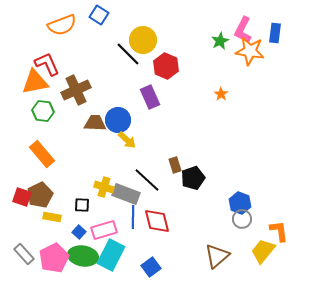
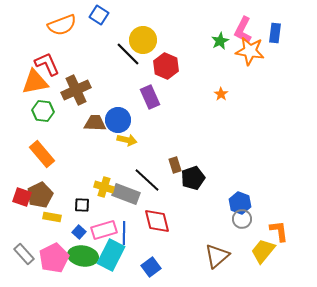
yellow arrow at (127, 140): rotated 30 degrees counterclockwise
blue line at (133, 217): moved 9 px left, 16 px down
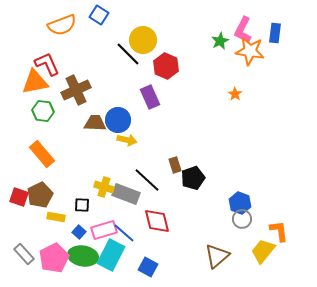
orange star at (221, 94): moved 14 px right
red square at (22, 197): moved 3 px left
yellow rectangle at (52, 217): moved 4 px right
blue line at (124, 233): rotated 50 degrees counterclockwise
blue square at (151, 267): moved 3 px left; rotated 24 degrees counterclockwise
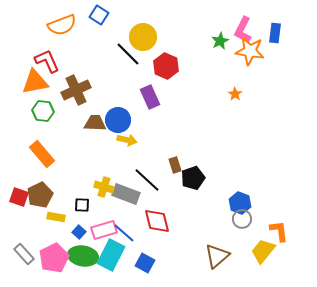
yellow circle at (143, 40): moved 3 px up
red L-shape at (47, 64): moved 3 px up
blue square at (148, 267): moved 3 px left, 4 px up
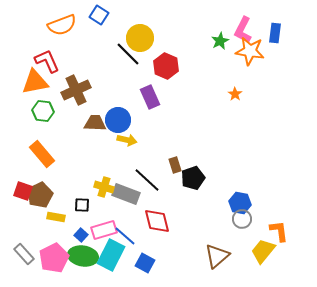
yellow circle at (143, 37): moved 3 px left, 1 px down
red square at (19, 197): moved 4 px right, 6 px up
blue hexagon at (240, 203): rotated 10 degrees counterclockwise
blue square at (79, 232): moved 2 px right, 3 px down
blue line at (124, 233): moved 1 px right, 3 px down
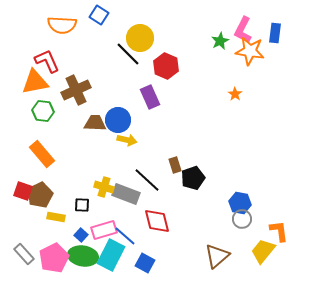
orange semicircle at (62, 25): rotated 24 degrees clockwise
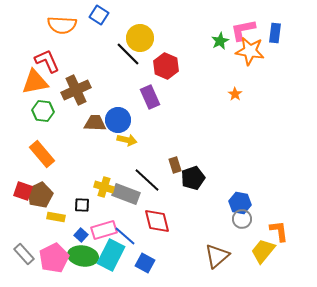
pink L-shape at (243, 30): rotated 52 degrees clockwise
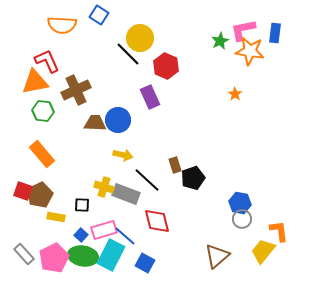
yellow arrow at (127, 140): moved 4 px left, 15 px down
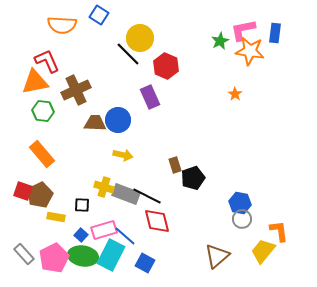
black line at (147, 180): moved 16 px down; rotated 16 degrees counterclockwise
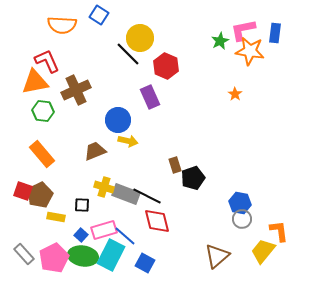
brown trapezoid at (95, 123): moved 28 px down; rotated 25 degrees counterclockwise
yellow arrow at (123, 155): moved 5 px right, 14 px up
